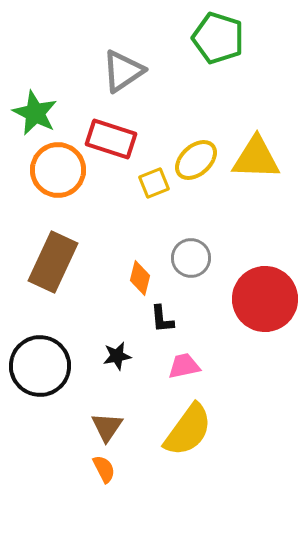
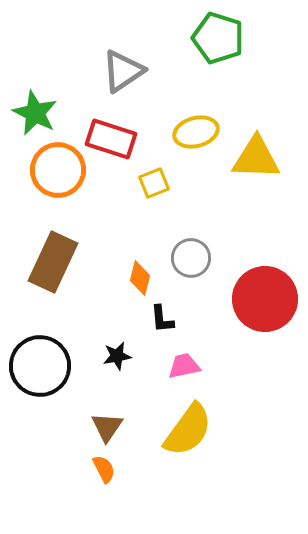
yellow ellipse: moved 28 px up; rotated 27 degrees clockwise
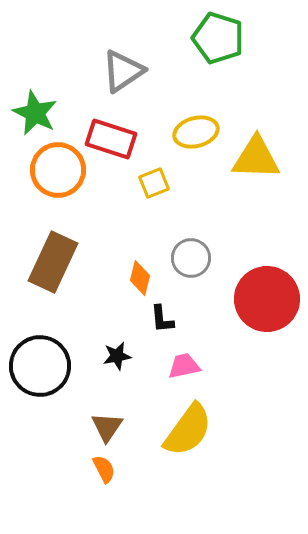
red circle: moved 2 px right
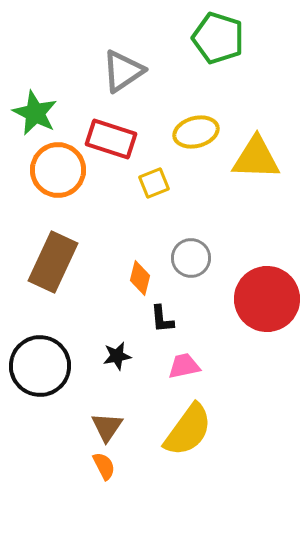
orange semicircle: moved 3 px up
